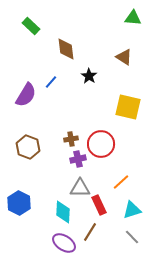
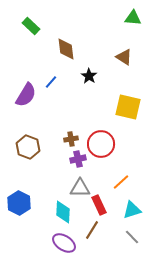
brown line: moved 2 px right, 2 px up
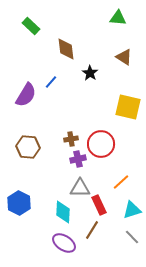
green triangle: moved 15 px left
black star: moved 1 px right, 3 px up
brown hexagon: rotated 15 degrees counterclockwise
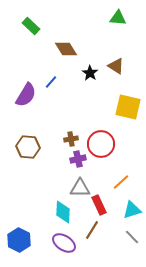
brown diamond: rotated 25 degrees counterclockwise
brown triangle: moved 8 px left, 9 px down
blue hexagon: moved 37 px down
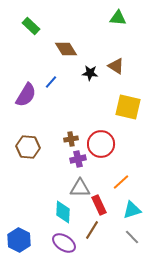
black star: rotated 28 degrees counterclockwise
